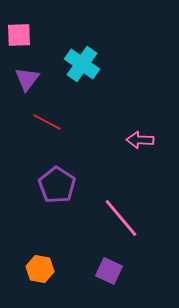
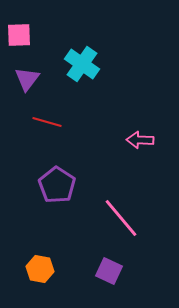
red line: rotated 12 degrees counterclockwise
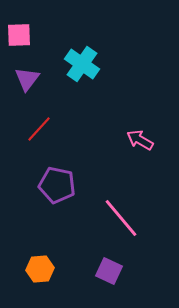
red line: moved 8 px left, 7 px down; rotated 64 degrees counterclockwise
pink arrow: rotated 28 degrees clockwise
purple pentagon: rotated 21 degrees counterclockwise
orange hexagon: rotated 16 degrees counterclockwise
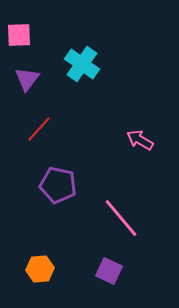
purple pentagon: moved 1 px right
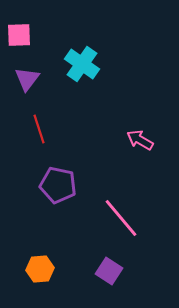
red line: rotated 60 degrees counterclockwise
purple square: rotated 8 degrees clockwise
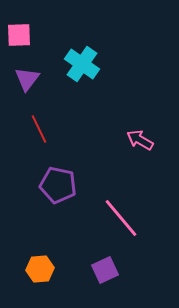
red line: rotated 8 degrees counterclockwise
purple square: moved 4 px left, 1 px up; rotated 32 degrees clockwise
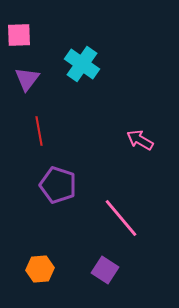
red line: moved 2 px down; rotated 16 degrees clockwise
purple pentagon: rotated 6 degrees clockwise
purple square: rotated 32 degrees counterclockwise
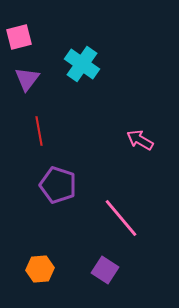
pink square: moved 2 px down; rotated 12 degrees counterclockwise
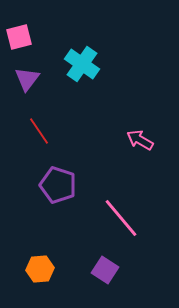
red line: rotated 24 degrees counterclockwise
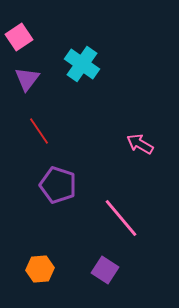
pink square: rotated 20 degrees counterclockwise
pink arrow: moved 4 px down
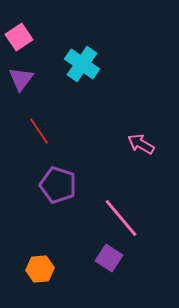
purple triangle: moved 6 px left
pink arrow: moved 1 px right
purple square: moved 4 px right, 12 px up
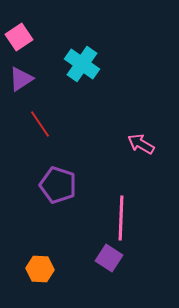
purple triangle: rotated 20 degrees clockwise
red line: moved 1 px right, 7 px up
pink line: rotated 42 degrees clockwise
orange hexagon: rotated 8 degrees clockwise
